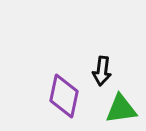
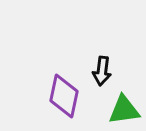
green triangle: moved 3 px right, 1 px down
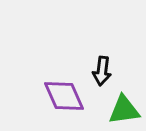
purple diamond: rotated 36 degrees counterclockwise
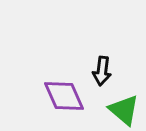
green triangle: rotated 48 degrees clockwise
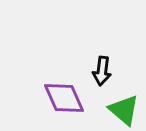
purple diamond: moved 2 px down
